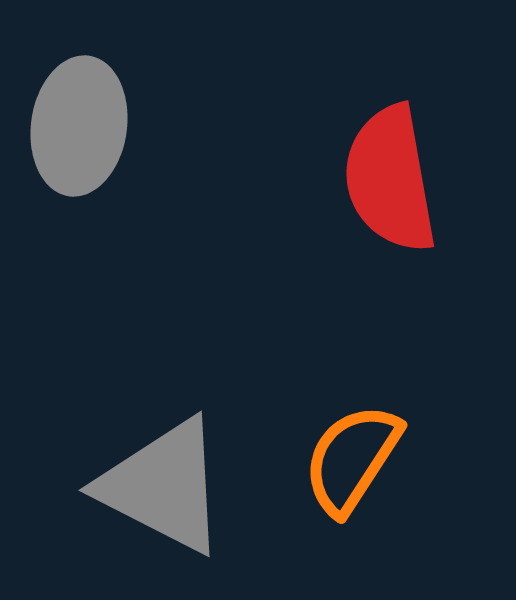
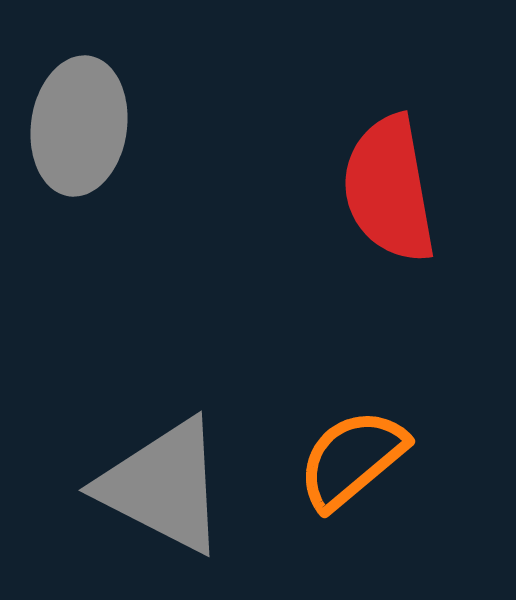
red semicircle: moved 1 px left, 10 px down
orange semicircle: rotated 17 degrees clockwise
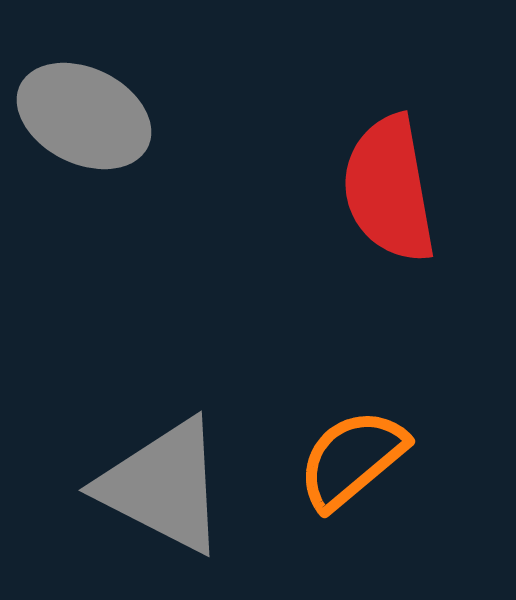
gray ellipse: moved 5 px right, 10 px up; rotated 72 degrees counterclockwise
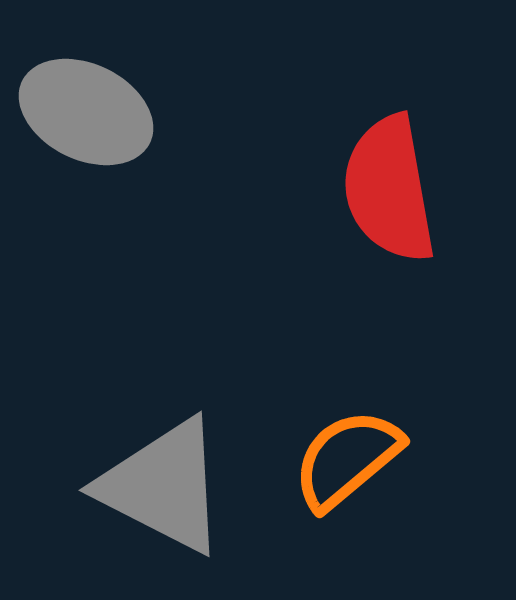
gray ellipse: moved 2 px right, 4 px up
orange semicircle: moved 5 px left
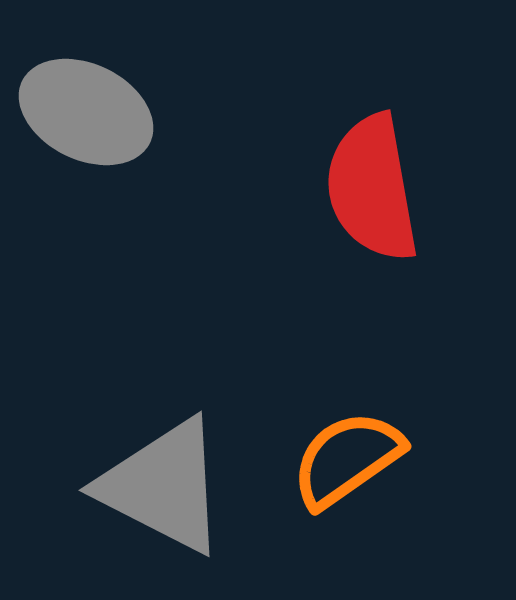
red semicircle: moved 17 px left, 1 px up
orange semicircle: rotated 5 degrees clockwise
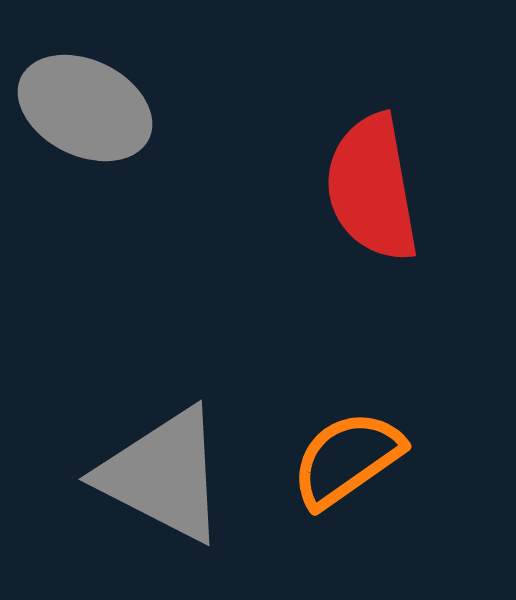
gray ellipse: moved 1 px left, 4 px up
gray triangle: moved 11 px up
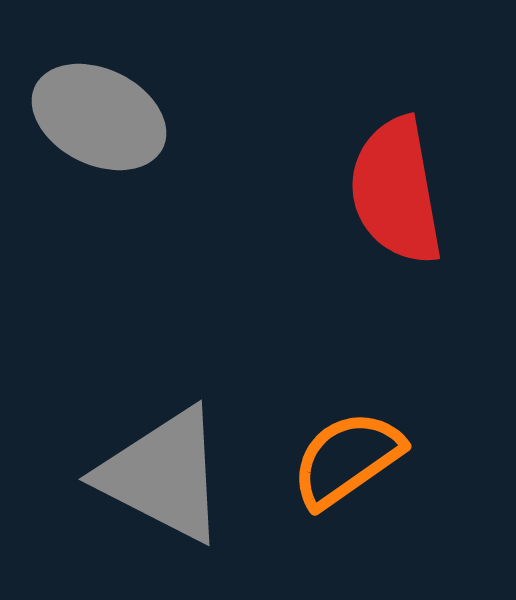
gray ellipse: moved 14 px right, 9 px down
red semicircle: moved 24 px right, 3 px down
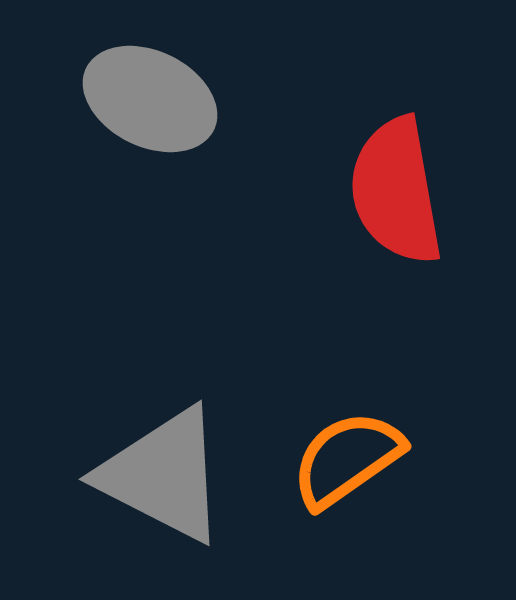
gray ellipse: moved 51 px right, 18 px up
